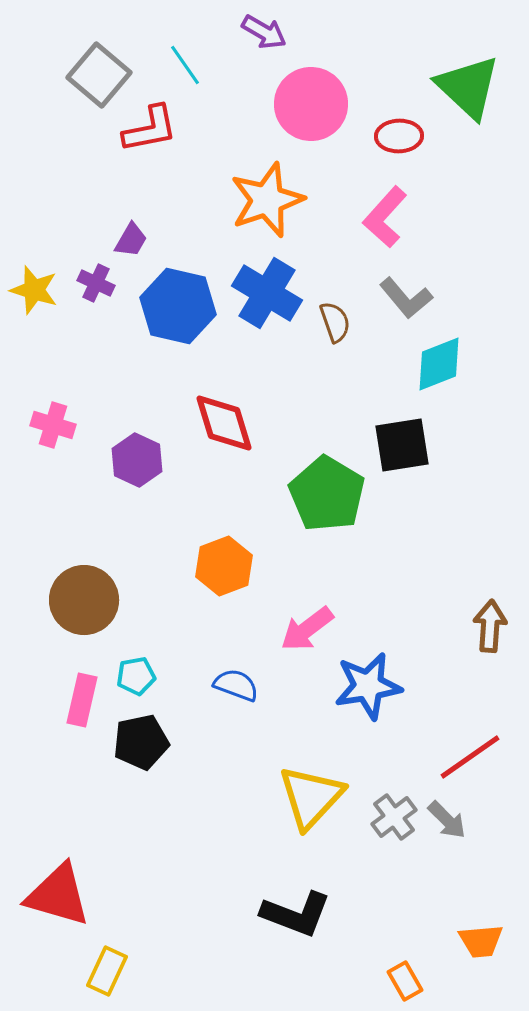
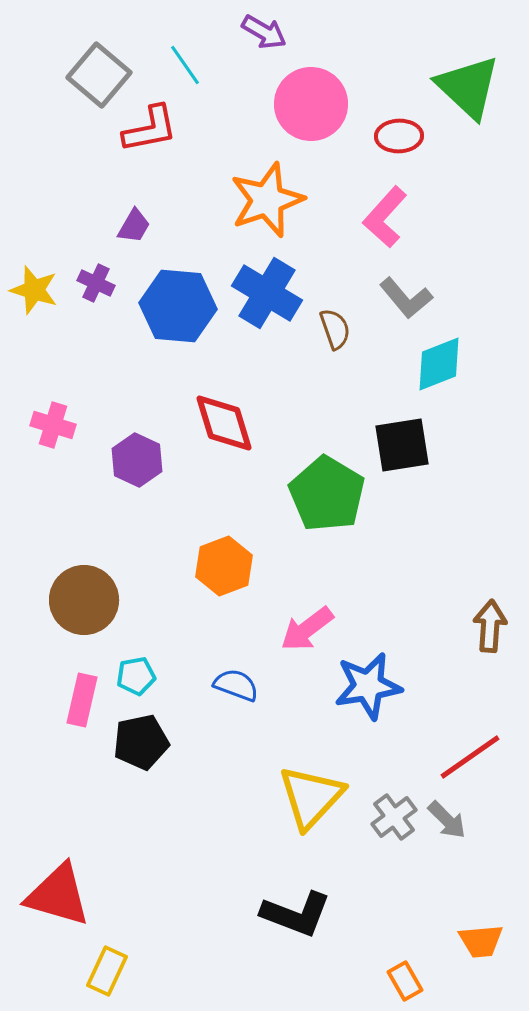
purple trapezoid: moved 3 px right, 14 px up
blue hexagon: rotated 8 degrees counterclockwise
brown semicircle: moved 7 px down
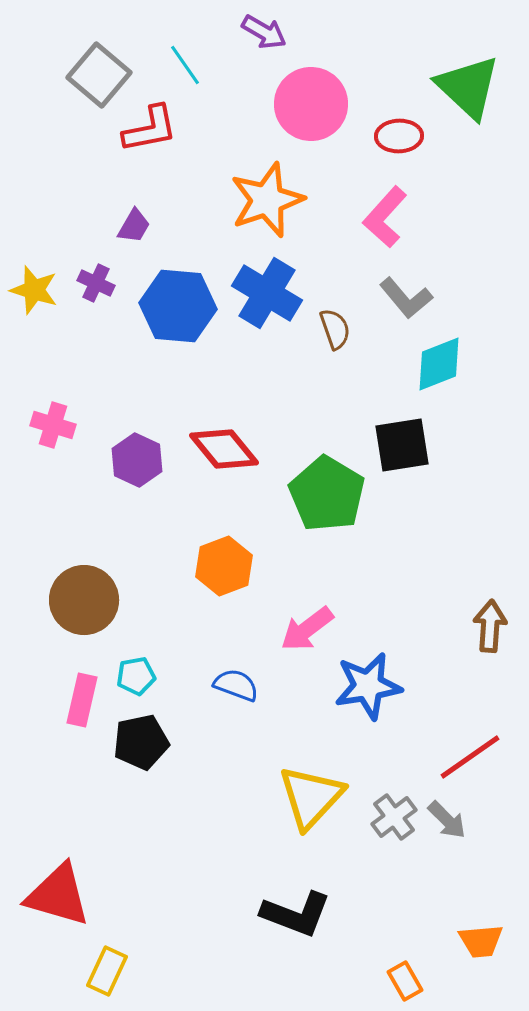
red diamond: moved 26 px down; rotated 22 degrees counterclockwise
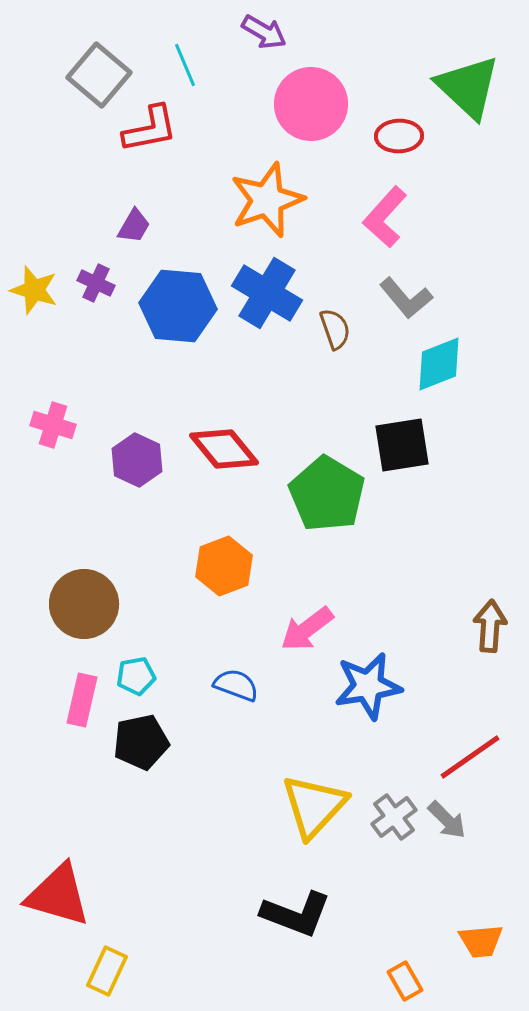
cyan line: rotated 12 degrees clockwise
brown circle: moved 4 px down
yellow triangle: moved 3 px right, 9 px down
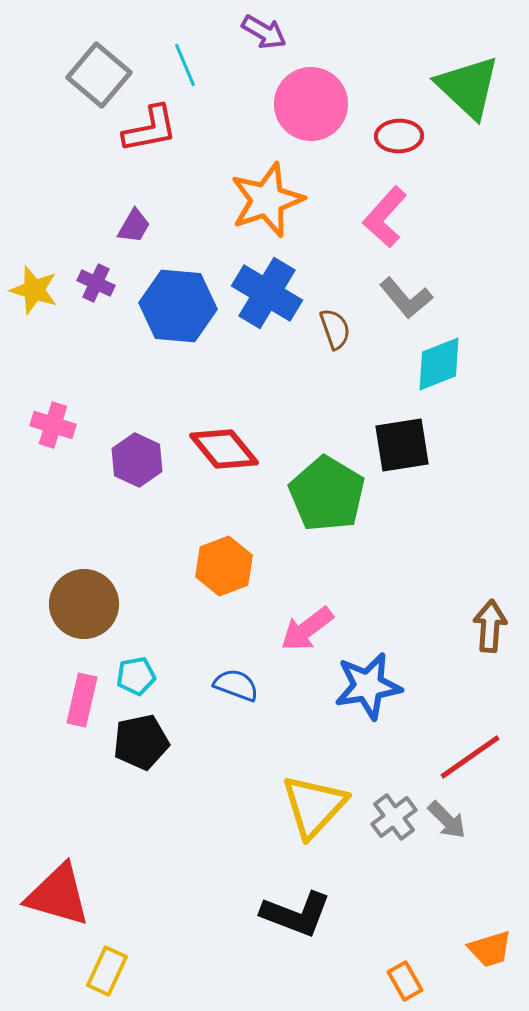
orange trapezoid: moved 9 px right, 8 px down; rotated 12 degrees counterclockwise
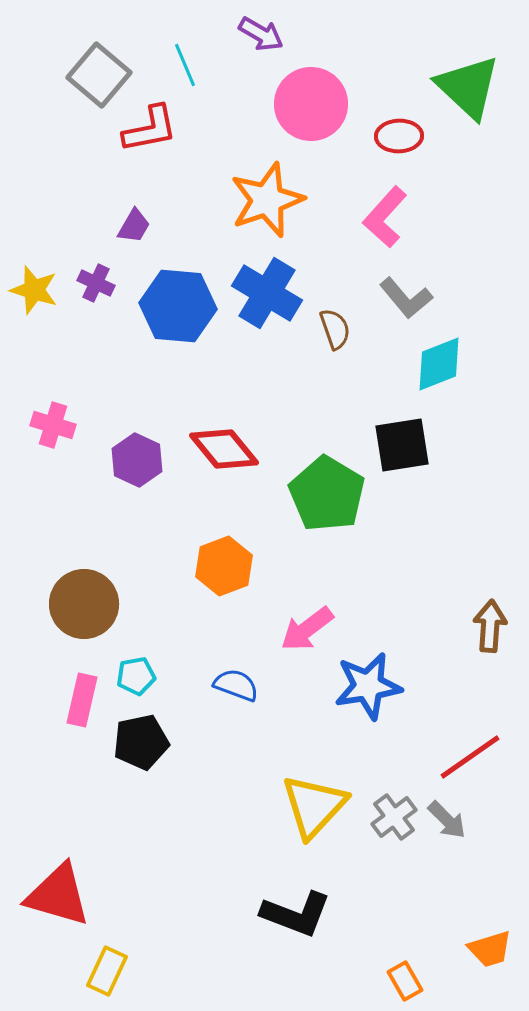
purple arrow: moved 3 px left, 2 px down
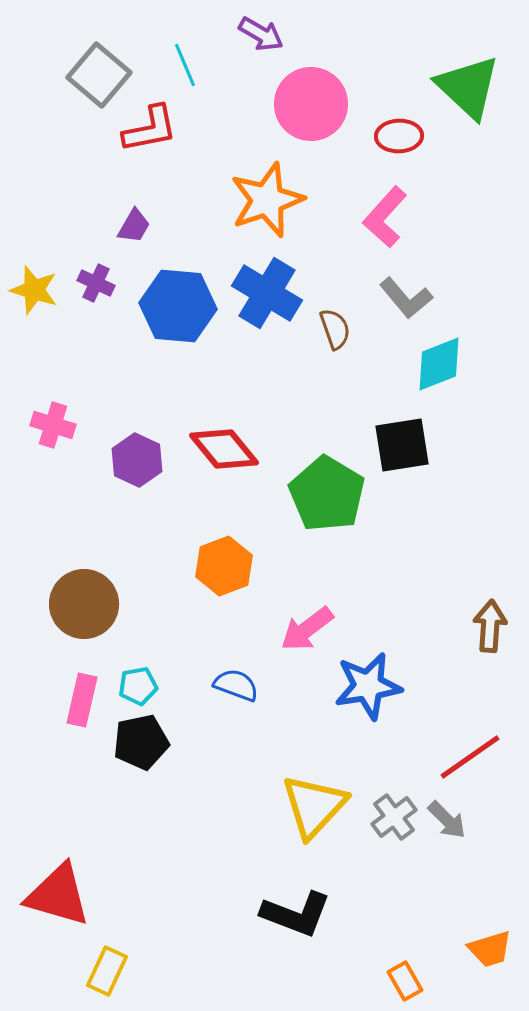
cyan pentagon: moved 2 px right, 10 px down
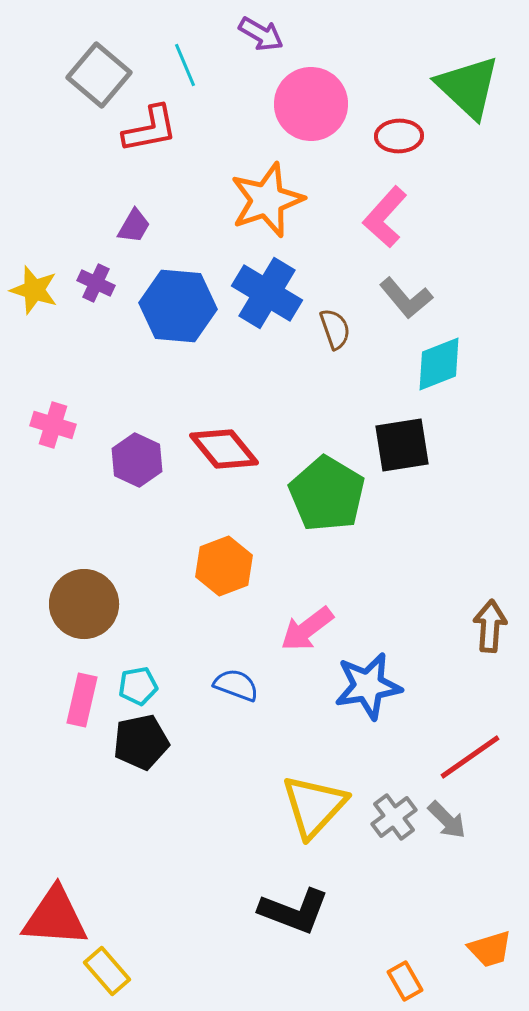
red triangle: moved 3 px left, 22 px down; rotated 12 degrees counterclockwise
black L-shape: moved 2 px left, 3 px up
yellow rectangle: rotated 66 degrees counterclockwise
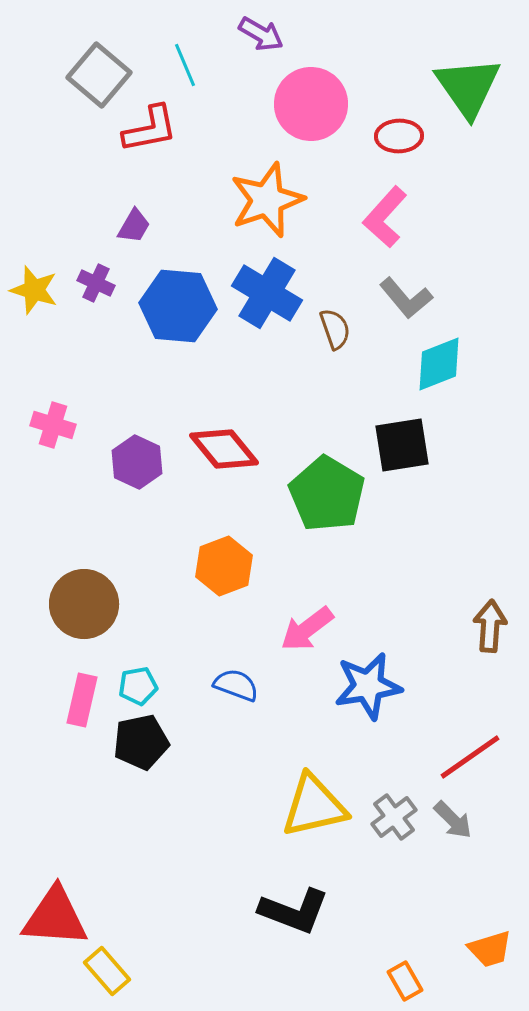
green triangle: rotated 12 degrees clockwise
purple hexagon: moved 2 px down
yellow triangle: rotated 34 degrees clockwise
gray arrow: moved 6 px right
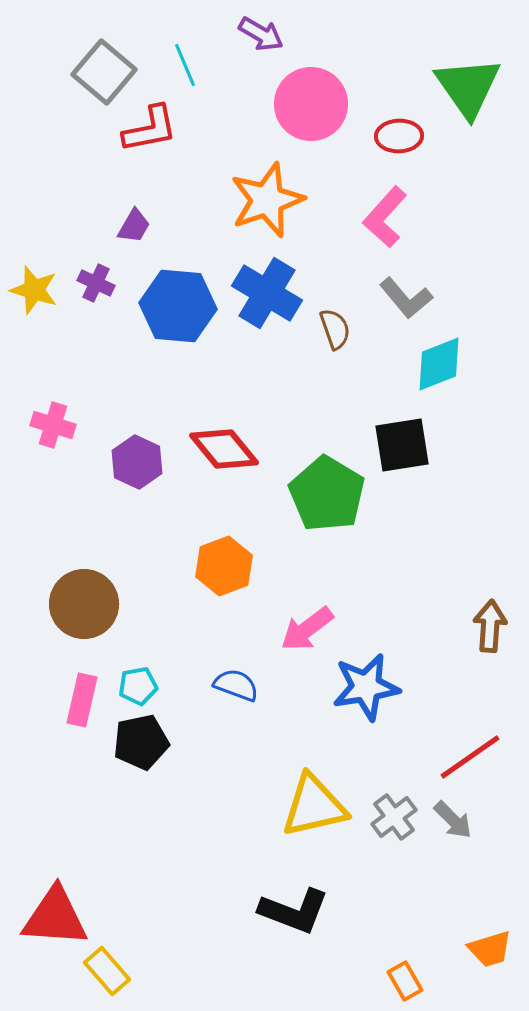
gray square: moved 5 px right, 3 px up
blue star: moved 2 px left, 1 px down
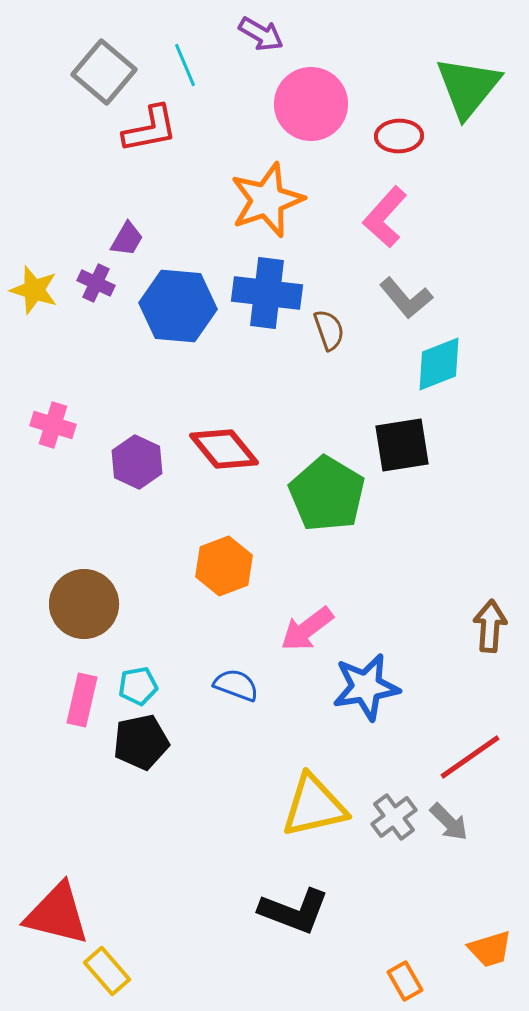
green triangle: rotated 14 degrees clockwise
purple trapezoid: moved 7 px left, 13 px down
blue cross: rotated 24 degrees counterclockwise
brown semicircle: moved 6 px left, 1 px down
gray arrow: moved 4 px left, 2 px down
red triangle: moved 2 px right, 3 px up; rotated 10 degrees clockwise
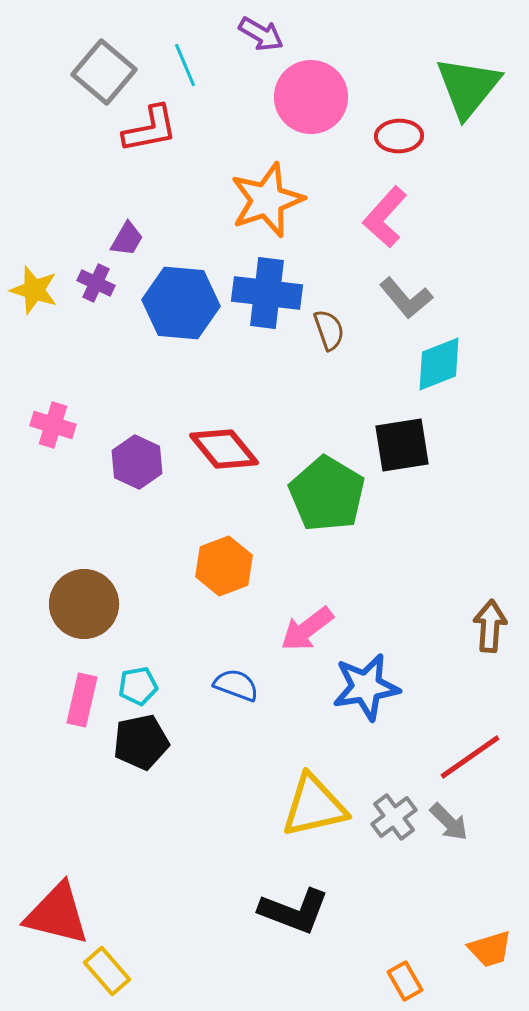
pink circle: moved 7 px up
blue hexagon: moved 3 px right, 3 px up
